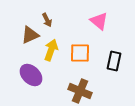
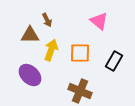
brown triangle: rotated 24 degrees clockwise
black rectangle: rotated 18 degrees clockwise
purple ellipse: moved 1 px left
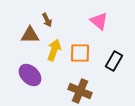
yellow arrow: moved 3 px right
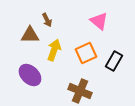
orange square: moved 6 px right; rotated 25 degrees counterclockwise
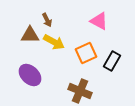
pink triangle: rotated 12 degrees counterclockwise
yellow arrow: moved 8 px up; rotated 100 degrees clockwise
black rectangle: moved 2 px left
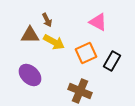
pink triangle: moved 1 px left, 1 px down
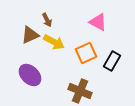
brown triangle: rotated 24 degrees counterclockwise
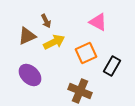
brown arrow: moved 1 px left, 1 px down
brown triangle: moved 3 px left, 1 px down
yellow arrow: rotated 55 degrees counterclockwise
black rectangle: moved 5 px down
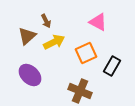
brown triangle: rotated 18 degrees counterclockwise
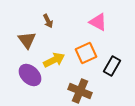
brown arrow: moved 2 px right
brown triangle: moved 4 px down; rotated 24 degrees counterclockwise
yellow arrow: moved 18 px down
